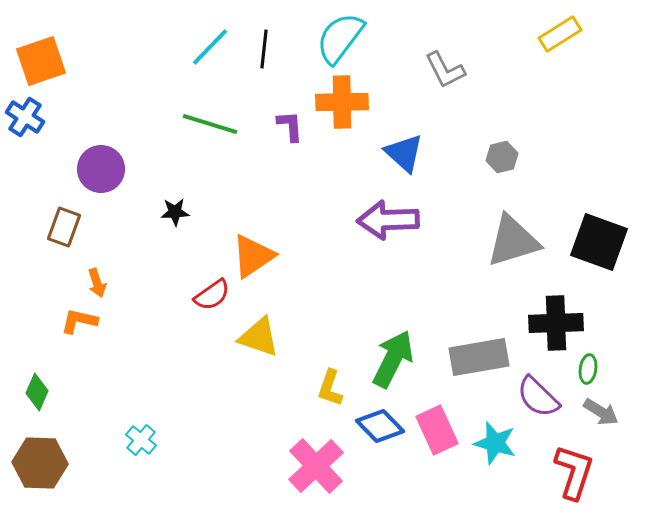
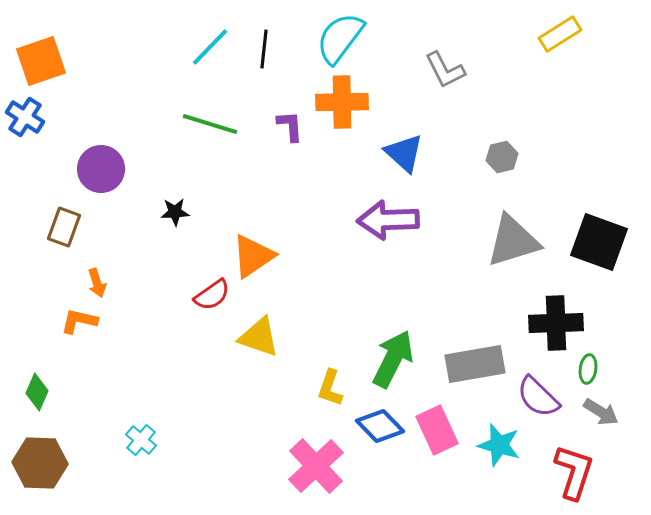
gray rectangle: moved 4 px left, 7 px down
cyan star: moved 4 px right, 2 px down
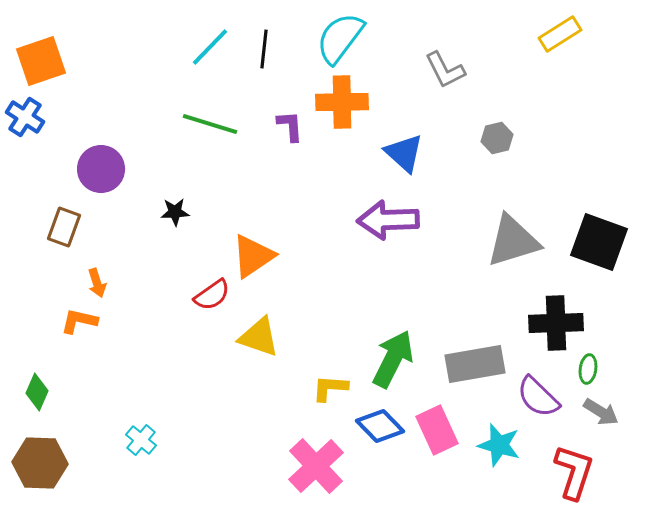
gray hexagon: moved 5 px left, 19 px up
yellow L-shape: rotated 75 degrees clockwise
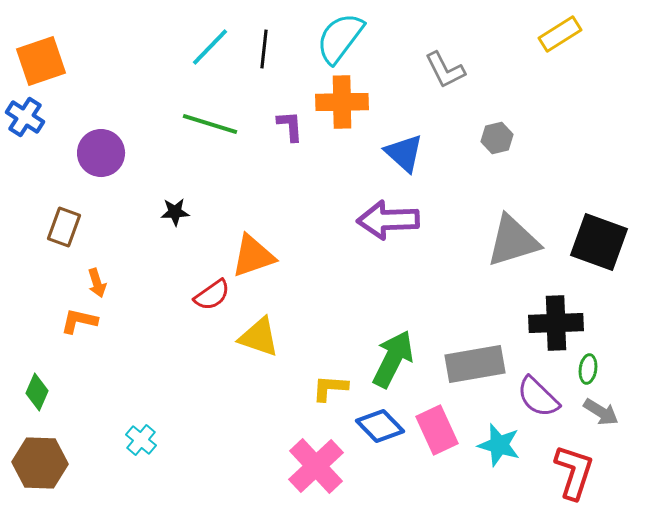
purple circle: moved 16 px up
orange triangle: rotated 15 degrees clockwise
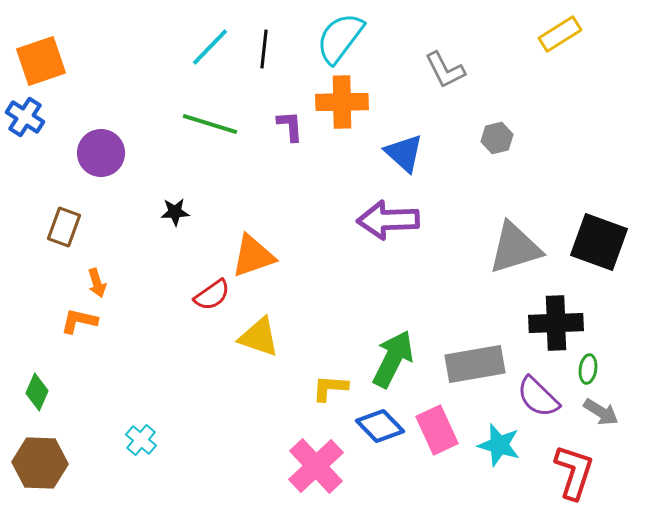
gray triangle: moved 2 px right, 7 px down
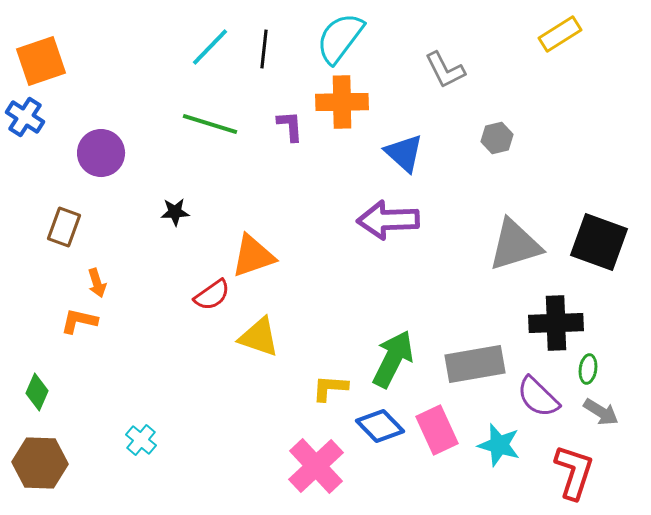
gray triangle: moved 3 px up
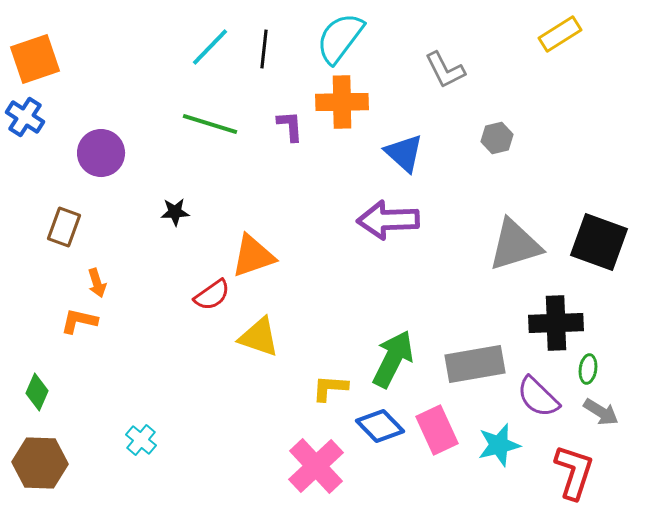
orange square: moved 6 px left, 2 px up
cyan star: rotated 30 degrees counterclockwise
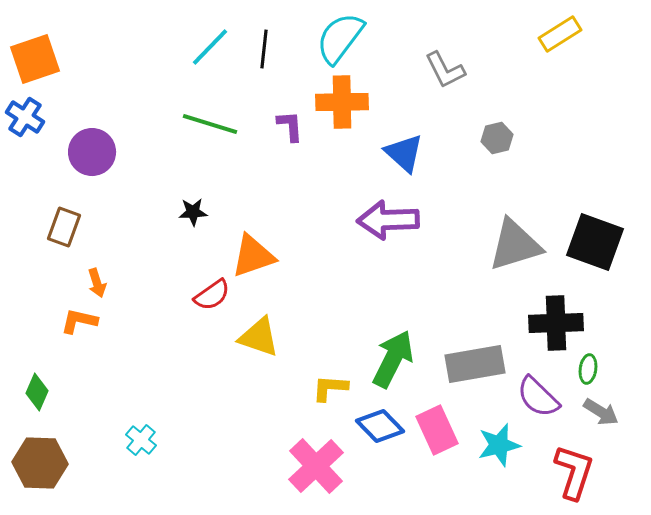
purple circle: moved 9 px left, 1 px up
black star: moved 18 px right
black square: moved 4 px left
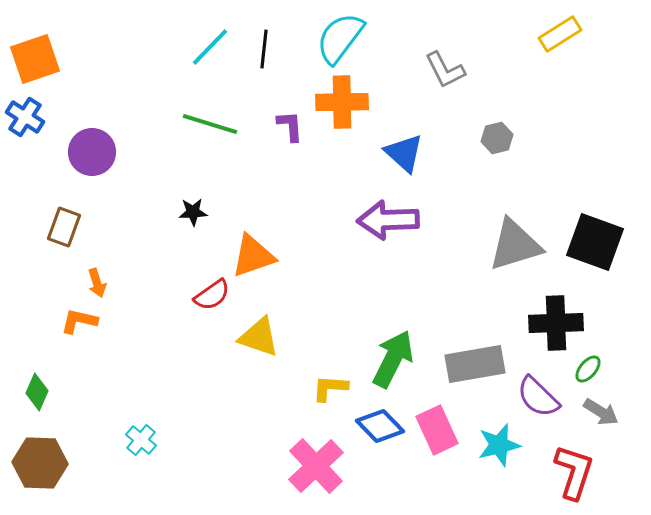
green ellipse: rotated 32 degrees clockwise
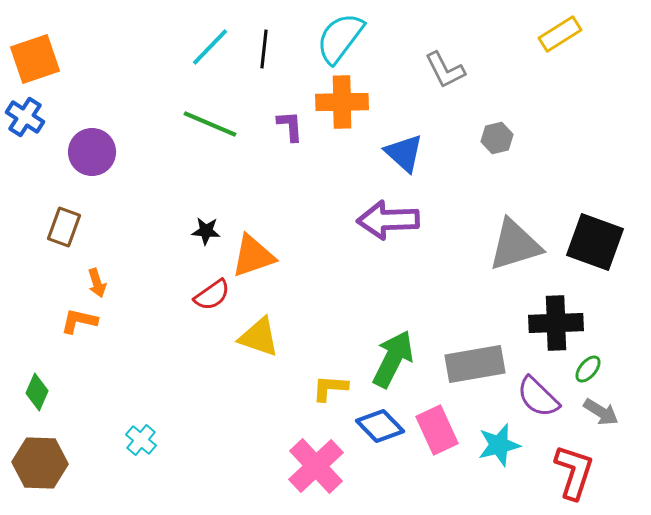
green line: rotated 6 degrees clockwise
black star: moved 13 px right, 19 px down; rotated 8 degrees clockwise
